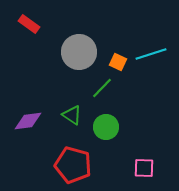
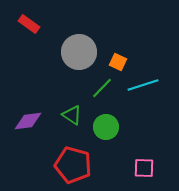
cyan line: moved 8 px left, 31 px down
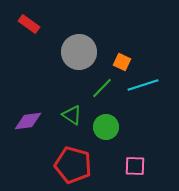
orange square: moved 4 px right
pink square: moved 9 px left, 2 px up
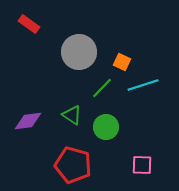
pink square: moved 7 px right, 1 px up
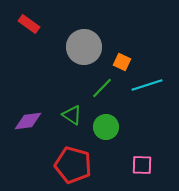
gray circle: moved 5 px right, 5 px up
cyan line: moved 4 px right
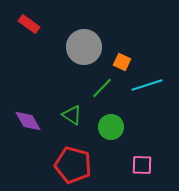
purple diamond: rotated 68 degrees clockwise
green circle: moved 5 px right
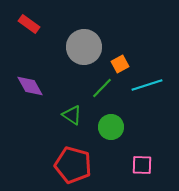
orange square: moved 2 px left, 2 px down; rotated 36 degrees clockwise
purple diamond: moved 2 px right, 35 px up
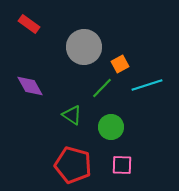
pink square: moved 20 px left
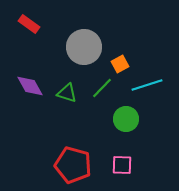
green triangle: moved 5 px left, 22 px up; rotated 15 degrees counterclockwise
green circle: moved 15 px right, 8 px up
